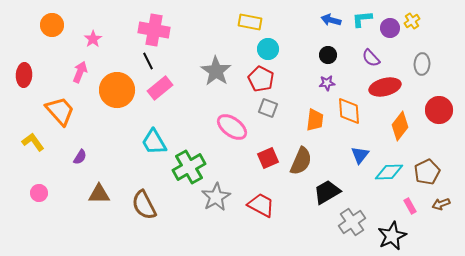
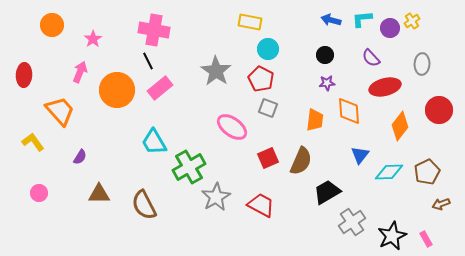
black circle at (328, 55): moved 3 px left
pink rectangle at (410, 206): moved 16 px right, 33 px down
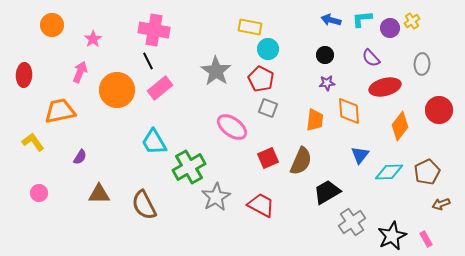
yellow rectangle at (250, 22): moved 5 px down
orange trapezoid at (60, 111): rotated 60 degrees counterclockwise
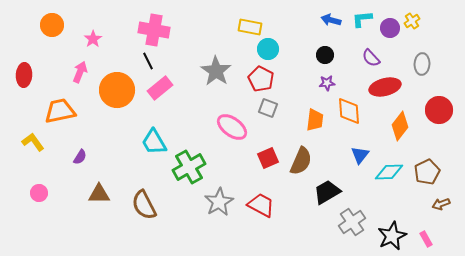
gray star at (216, 197): moved 3 px right, 5 px down
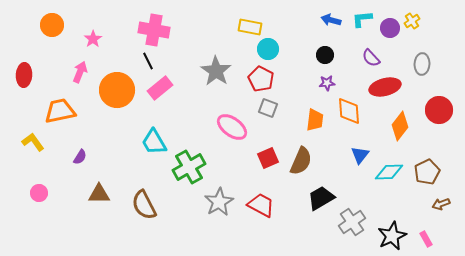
black trapezoid at (327, 192): moved 6 px left, 6 px down
